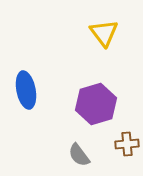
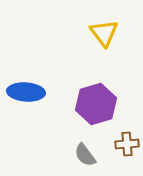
blue ellipse: moved 2 px down; rotated 75 degrees counterclockwise
gray semicircle: moved 6 px right
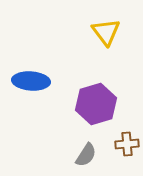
yellow triangle: moved 2 px right, 1 px up
blue ellipse: moved 5 px right, 11 px up
gray semicircle: moved 1 px right; rotated 110 degrees counterclockwise
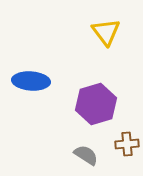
gray semicircle: rotated 90 degrees counterclockwise
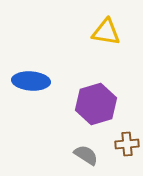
yellow triangle: rotated 44 degrees counterclockwise
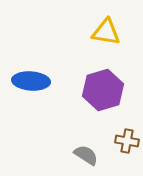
purple hexagon: moved 7 px right, 14 px up
brown cross: moved 3 px up; rotated 15 degrees clockwise
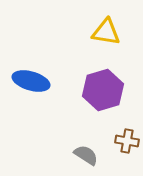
blue ellipse: rotated 12 degrees clockwise
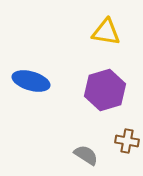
purple hexagon: moved 2 px right
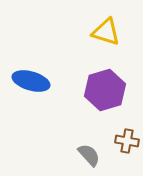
yellow triangle: rotated 8 degrees clockwise
gray semicircle: moved 3 px right; rotated 15 degrees clockwise
